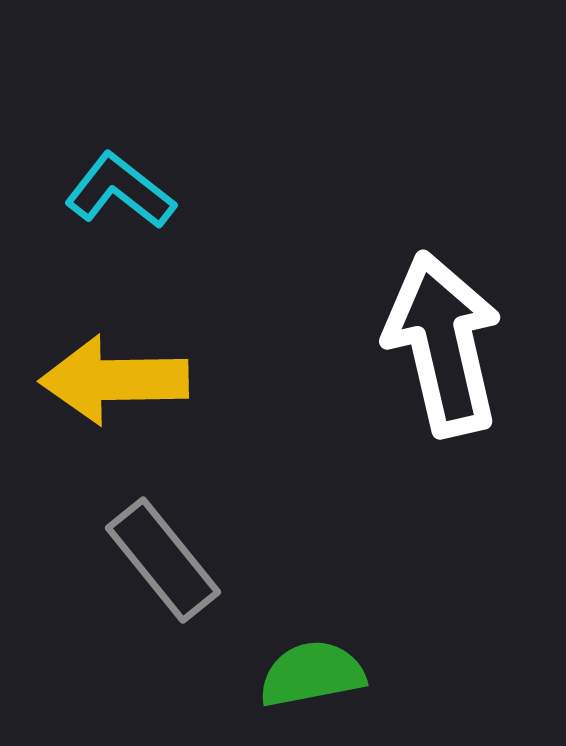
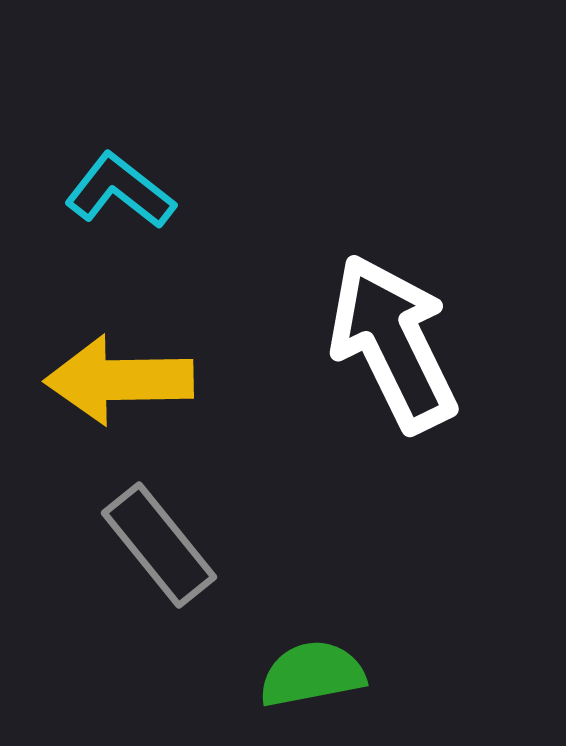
white arrow: moved 50 px left, 1 px up; rotated 13 degrees counterclockwise
yellow arrow: moved 5 px right
gray rectangle: moved 4 px left, 15 px up
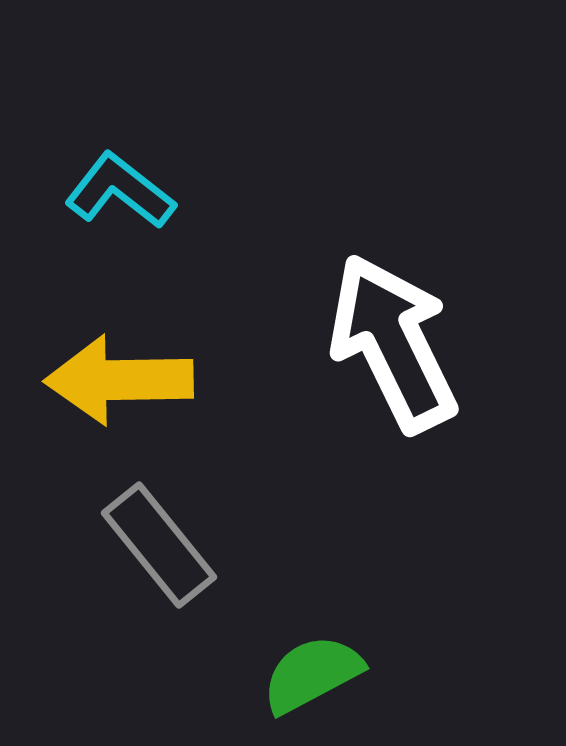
green semicircle: rotated 17 degrees counterclockwise
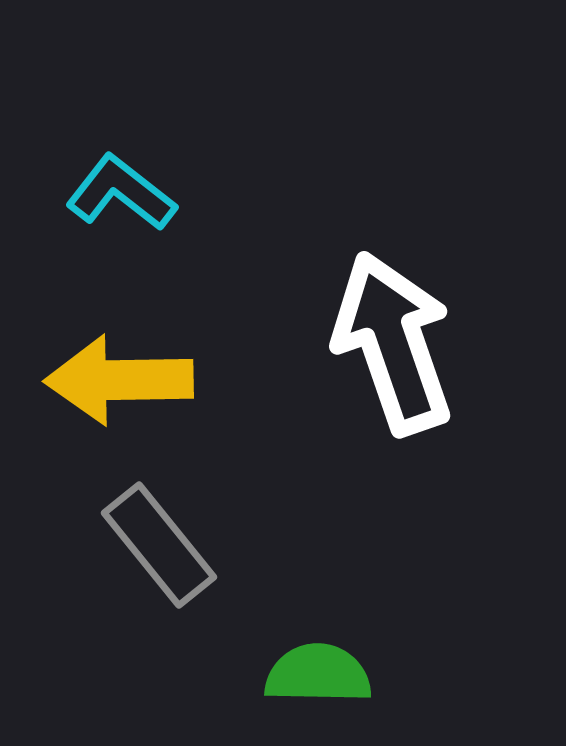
cyan L-shape: moved 1 px right, 2 px down
white arrow: rotated 7 degrees clockwise
green semicircle: moved 6 px right; rotated 29 degrees clockwise
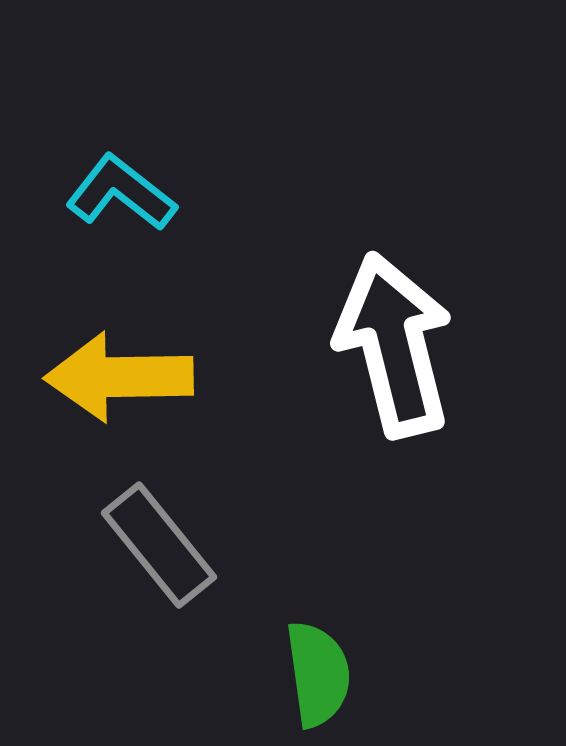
white arrow: moved 1 px right, 2 px down; rotated 5 degrees clockwise
yellow arrow: moved 3 px up
green semicircle: rotated 81 degrees clockwise
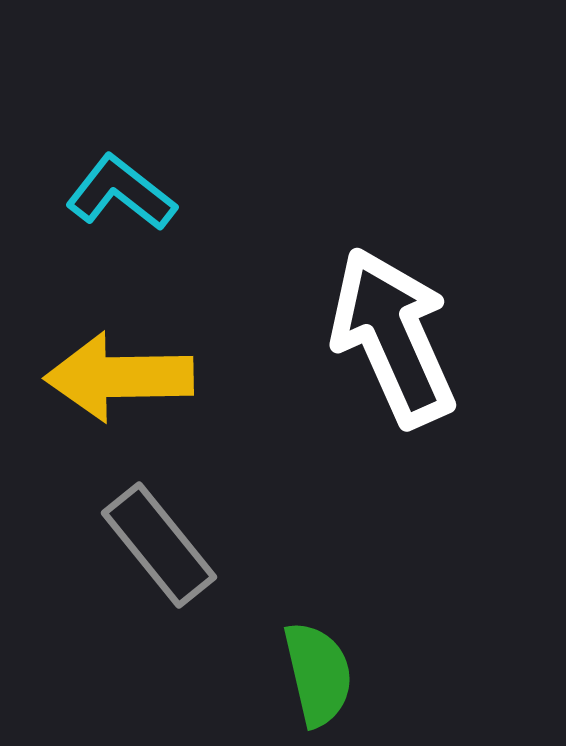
white arrow: moved 1 px left, 8 px up; rotated 10 degrees counterclockwise
green semicircle: rotated 5 degrees counterclockwise
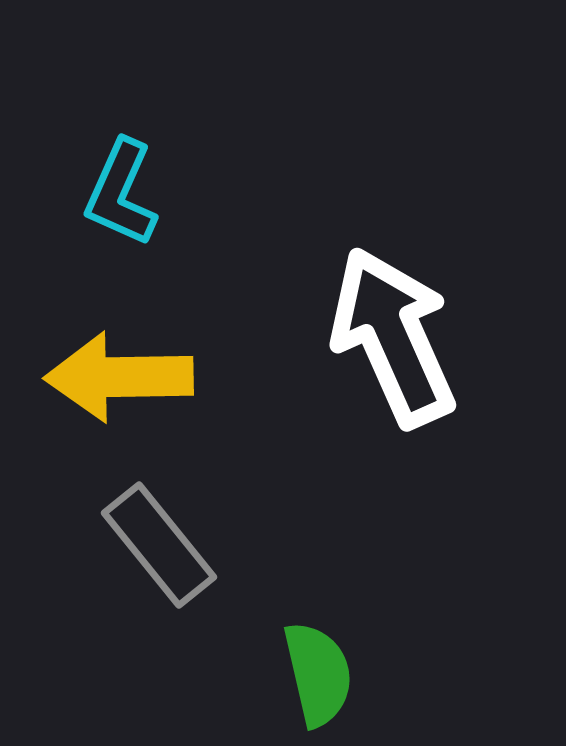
cyan L-shape: rotated 104 degrees counterclockwise
